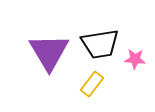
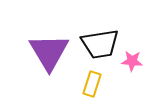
pink star: moved 3 px left, 2 px down
yellow rectangle: rotated 20 degrees counterclockwise
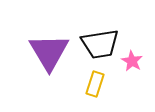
pink star: rotated 25 degrees clockwise
yellow rectangle: moved 3 px right
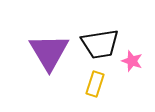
pink star: rotated 10 degrees counterclockwise
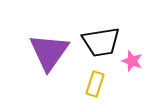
black trapezoid: moved 1 px right, 2 px up
purple triangle: rotated 6 degrees clockwise
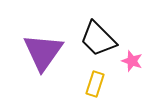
black trapezoid: moved 3 px left, 3 px up; rotated 54 degrees clockwise
purple triangle: moved 6 px left
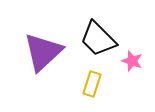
purple triangle: rotated 12 degrees clockwise
yellow rectangle: moved 3 px left
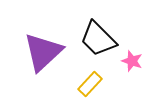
yellow rectangle: moved 2 px left; rotated 25 degrees clockwise
